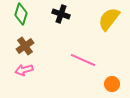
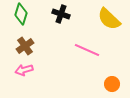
yellow semicircle: rotated 85 degrees counterclockwise
pink line: moved 4 px right, 10 px up
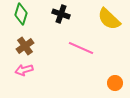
pink line: moved 6 px left, 2 px up
orange circle: moved 3 px right, 1 px up
